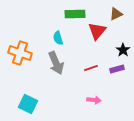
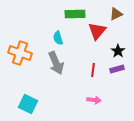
black star: moved 5 px left, 1 px down
red line: moved 2 px right, 2 px down; rotated 64 degrees counterclockwise
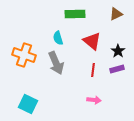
red triangle: moved 5 px left, 10 px down; rotated 30 degrees counterclockwise
orange cross: moved 4 px right, 2 px down
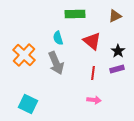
brown triangle: moved 1 px left, 2 px down
orange cross: rotated 25 degrees clockwise
red line: moved 3 px down
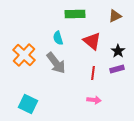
gray arrow: rotated 15 degrees counterclockwise
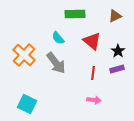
cyan semicircle: rotated 24 degrees counterclockwise
cyan square: moved 1 px left
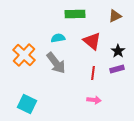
cyan semicircle: rotated 120 degrees clockwise
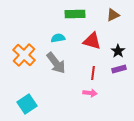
brown triangle: moved 2 px left, 1 px up
red triangle: rotated 24 degrees counterclockwise
purple rectangle: moved 2 px right
pink arrow: moved 4 px left, 7 px up
cyan square: rotated 30 degrees clockwise
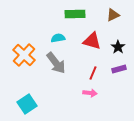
black star: moved 4 px up
red line: rotated 16 degrees clockwise
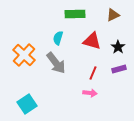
cyan semicircle: rotated 64 degrees counterclockwise
